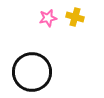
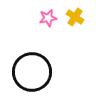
yellow cross: rotated 18 degrees clockwise
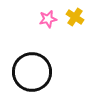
pink star: moved 1 px down
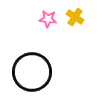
pink star: rotated 18 degrees clockwise
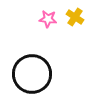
black circle: moved 2 px down
